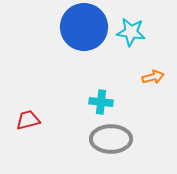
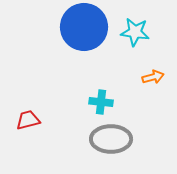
cyan star: moved 4 px right
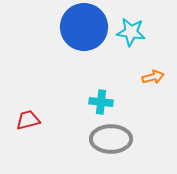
cyan star: moved 4 px left
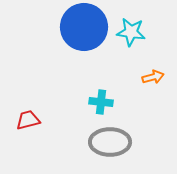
gray ellipse: moved 1 px left, 3 px down
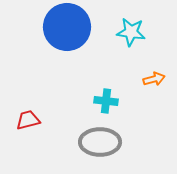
blue circle: moved 17 px left
orange arrow: moved 1 px right, 2 px down
cyan cross: moved 5 px right, 1 px up
gray ellipse: moved 10 px left
